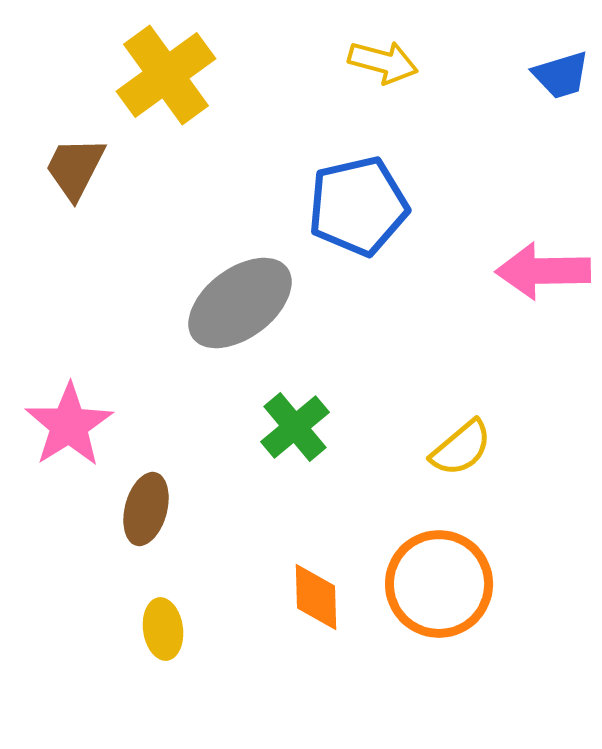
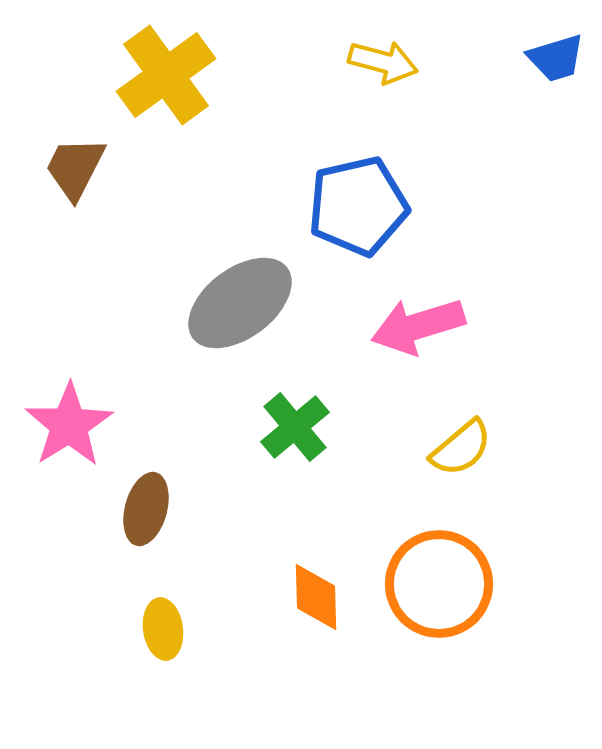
blue trapezoid: moved 5 px left, 17 px up
pink arrow: moved 125 px left, 55 px down; rotated 16 degrees counterclockwise
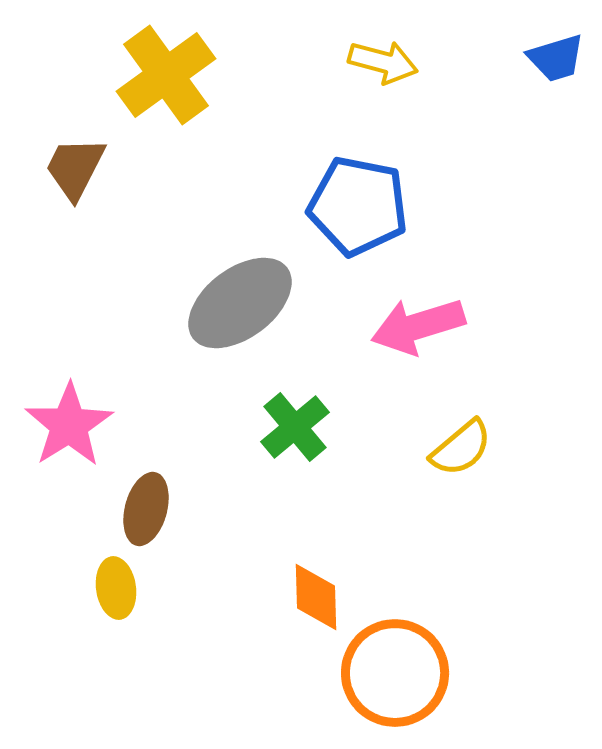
blue pentagon: rotated 24 degrees clockwise
orange circle: moved 44 px left, 89 px down
yellow ellipse: moved 47 px left, 41 px up
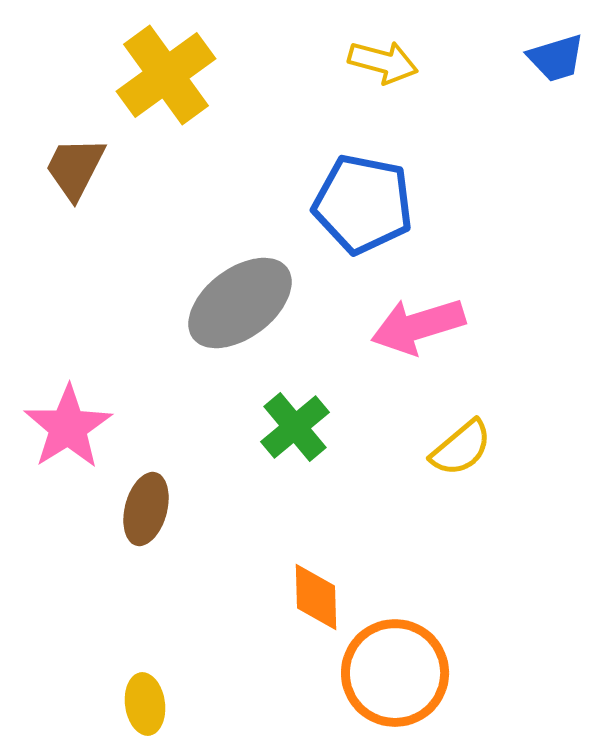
blue pentagon: moved 5 px right, 2 px up
pink star: moved 1 px left, 2 px down
yellow ellipse: moved 29 px right, 116 px down
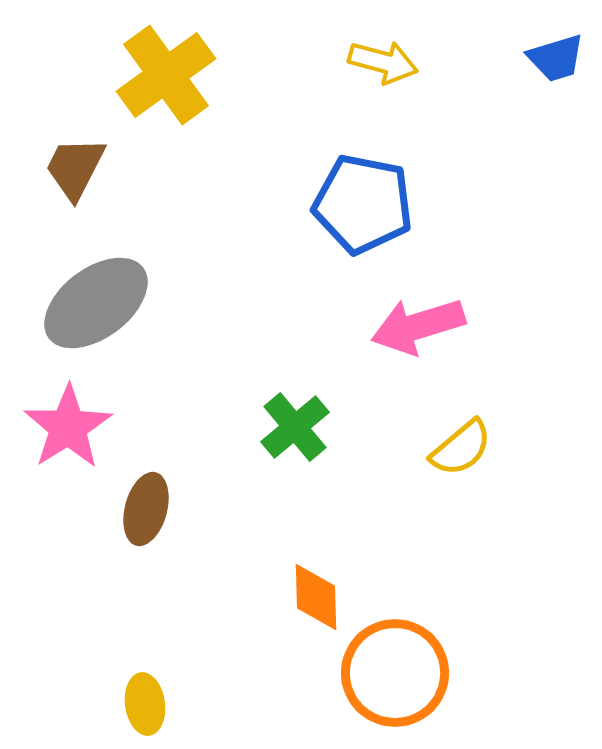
gray ellipse: moved 144 px left
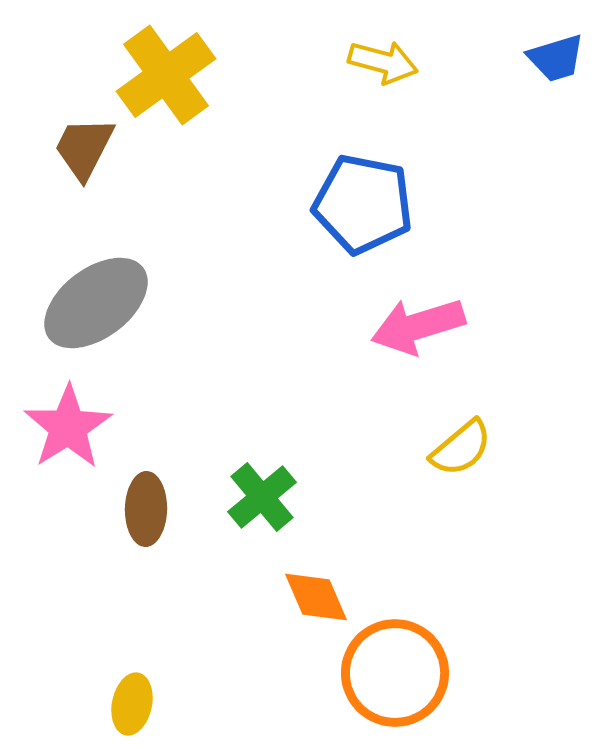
brown trapezoid: moved 9 px right, 20 px up
green cross: moved 33 px left, 70 px down
brown ellipse: rotated 14 degrees counterclockwise
orange diamond: rotated 22 degrees counterclockwise
yellow ellipse: moved 13 px left; rotated 20 degrees clockwise
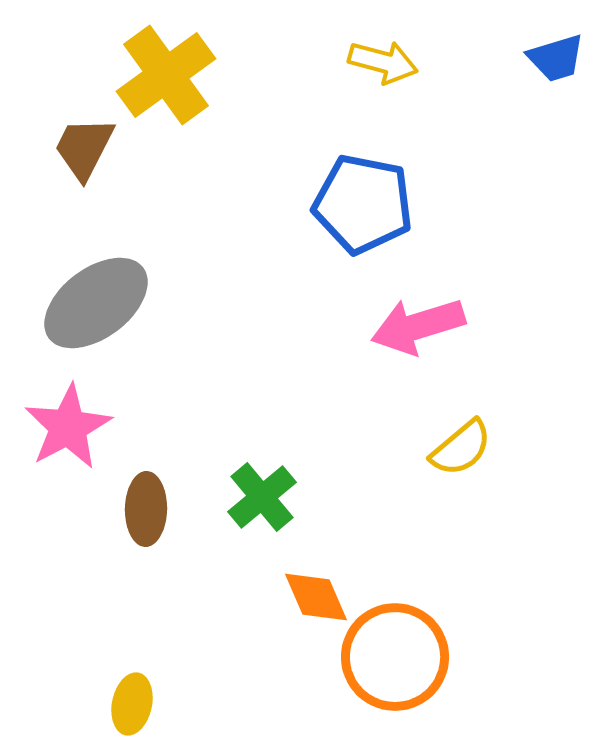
pink star: rotated 4 degrees clockwise
orange circle: moved 16 px up
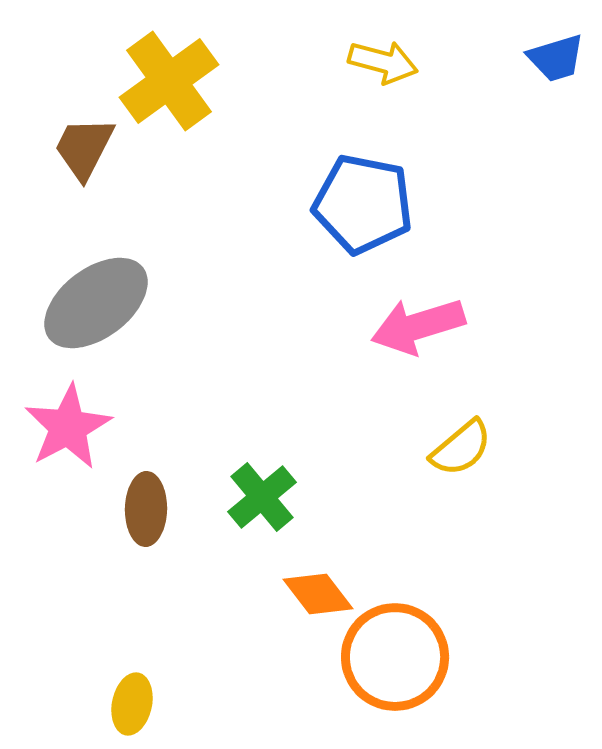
yellow cross: moved 3 px right, 6 px down
orange diamond: moved 2 px right, 3 px up; rotated 14 degrees counterclockwise
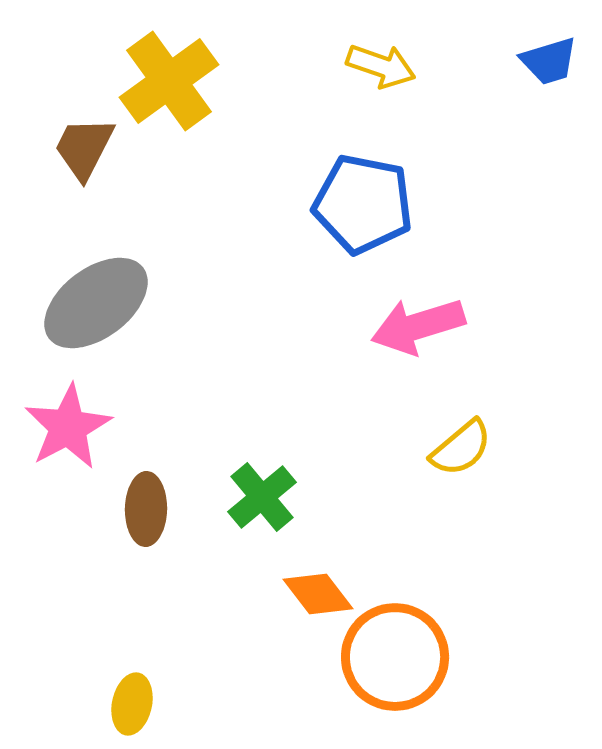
blue trapezoid: moved 7 px left, 3 px down
yellow arrow: moved 2 px left, 4 px down; rotated 4 degrees clockwise
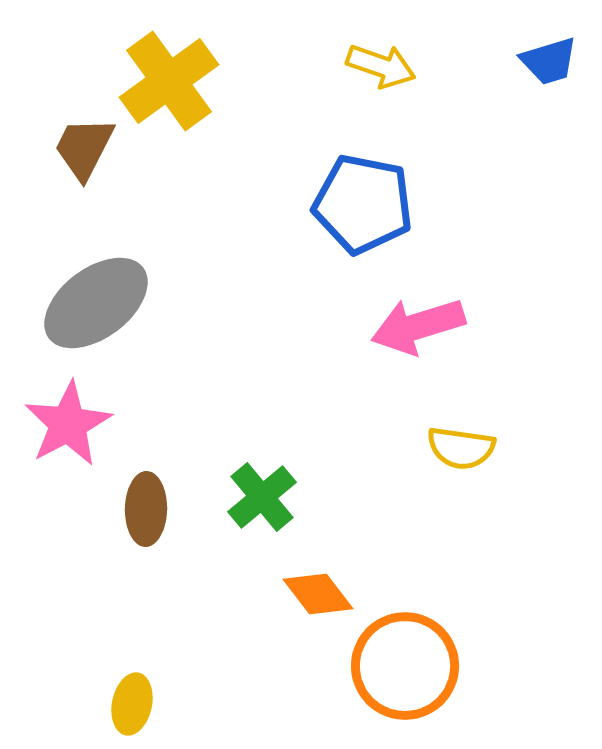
pink star: moved 3 px up
yellow semicircle: rotated 48 degrees clockwise
orange circle: moved 10 px right, 9 px down
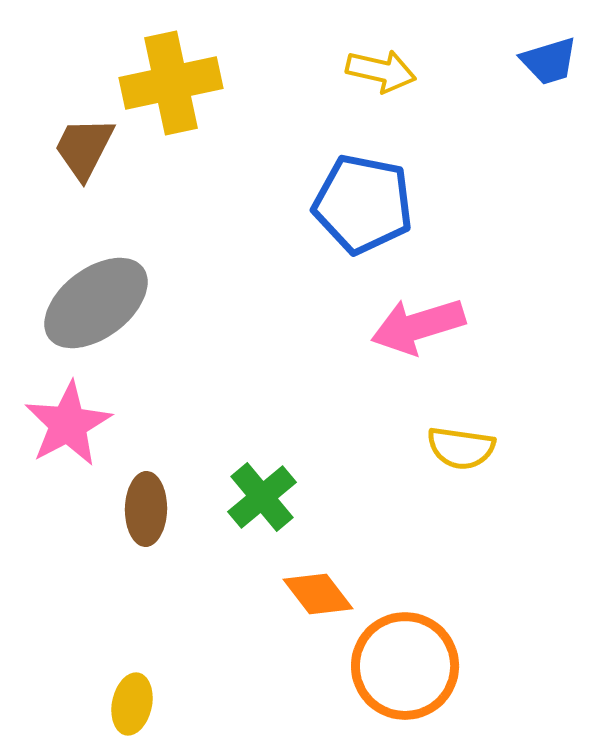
yellow arrow: moved 5 px down; rotated 6 degrees counterclockwise
yellow cross: moved 2 px right, 2 px down; rotated 24 degrees clockwise
